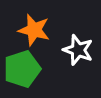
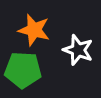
green pentagon: moved 1 px right, 1 px down; rotated 21 degrees clockwise
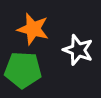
orange star: moved 1 px left, 1 px up
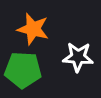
white star: moved 7 px down; rotated 16 degrees counterclockwise
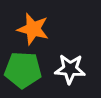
white star: moved 8 px left, 12 px down
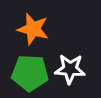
green pentagon: moved 7 px right, 3 px down
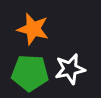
white star: rotated 16 degrees counterclockwise
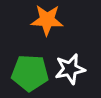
orange star: moved 14 px right, 9 px up; rotated 12 degrees counterclockwise
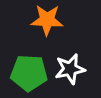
green pentagon: moved 1 px left
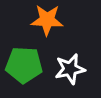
green pentagon: moved 5 px left, 8 px up
